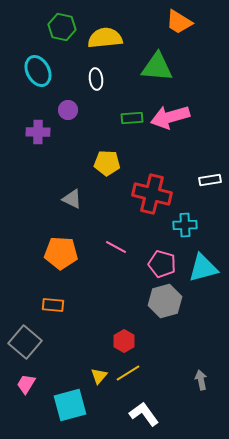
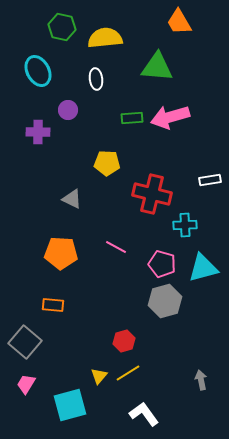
orange trapezoid: rotated 28 degrees clockwise
red hexagon: rotated 15 degrees clockwise
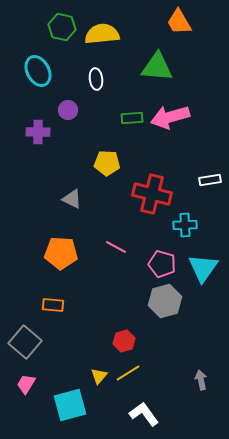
yellow semicircle: moved 3 px left, 4 px up
cyan triangle: rotated 40 degrees counterclockwise
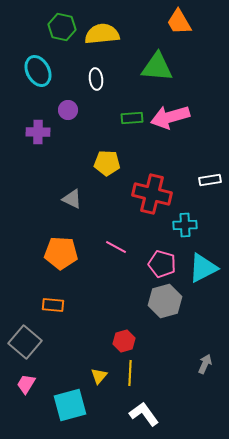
cyan triangle: rotated 28 degrees clockwise
yellow line: moved 2 px right; rotated 55 degrees counterclockwise
gray arrow: moved 4 px right, 16 px up; rotated 36 degrees clockwise
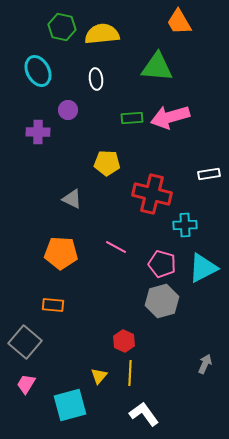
white rectangle: moved 1 px left, 6 px up
gray hexagon: moved 3 px left
red hexagon: rotated 20 degrees counterclockwise
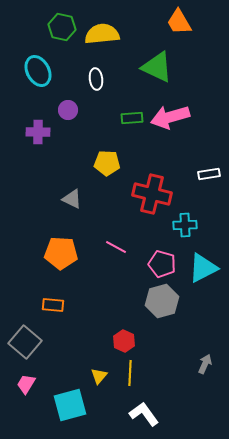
green triangle: rotated 20 degrees clockwise
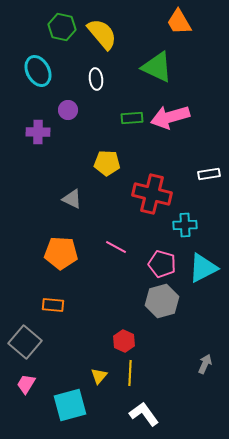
yellow semicircle: rotated 56 degrees clockwise
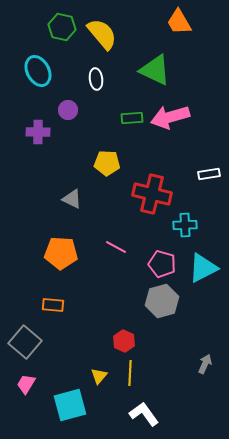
green triangle: moved 2 px left, 3 px down
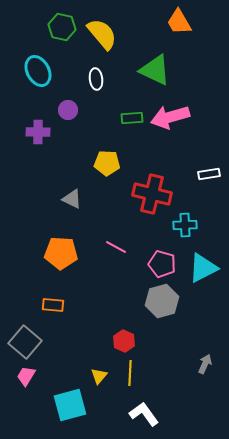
pink trapezoid: moved 8 px up
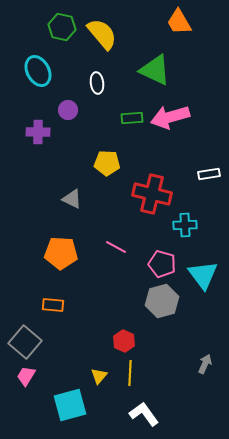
white ellipse: moved 1 px right, 4 px down
cyan triangle: moved 7 px down; rotated 40 degrees counterclockwise
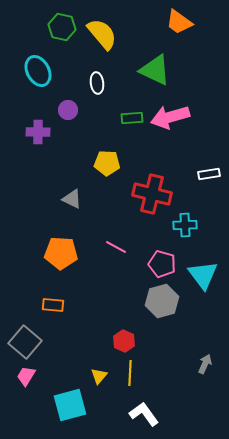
orange trapezoid: rotated 24 degrees counterclockwise
